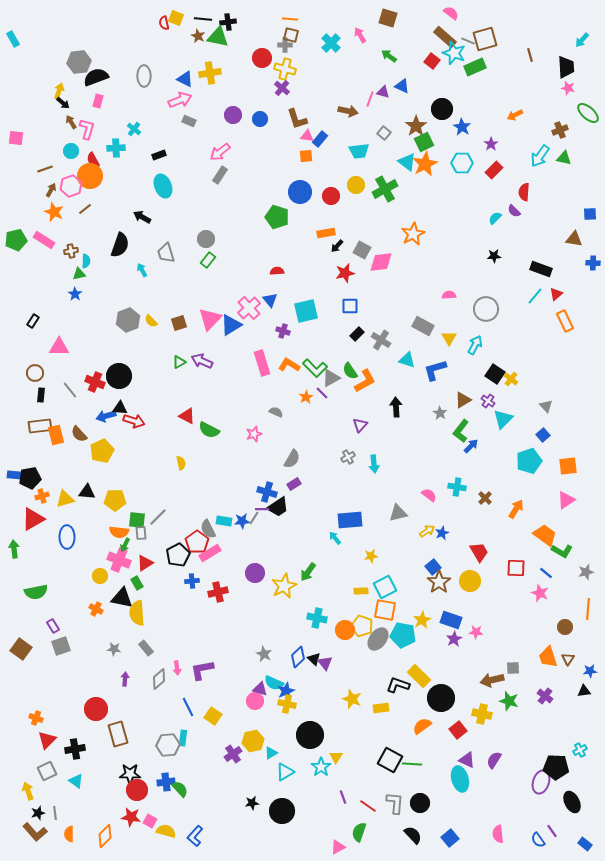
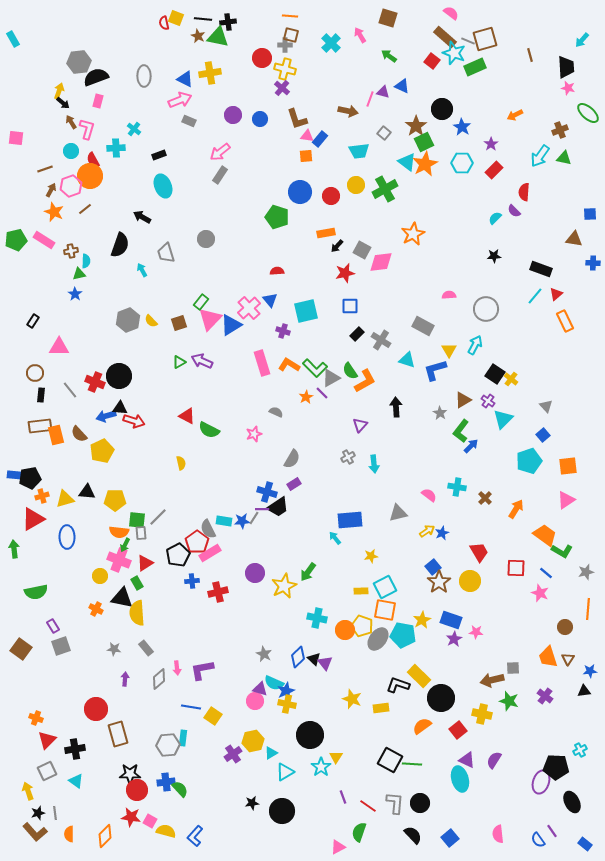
orange line at (290, 19): moved 3 px up
green rectangle at (208, 260): moved 7 px left, 42 px down
yellow triangle at (449, 338): moved 12 px down
blue line at (188, 707): moved 3 px right; rotated 54 degrees counterclockwise
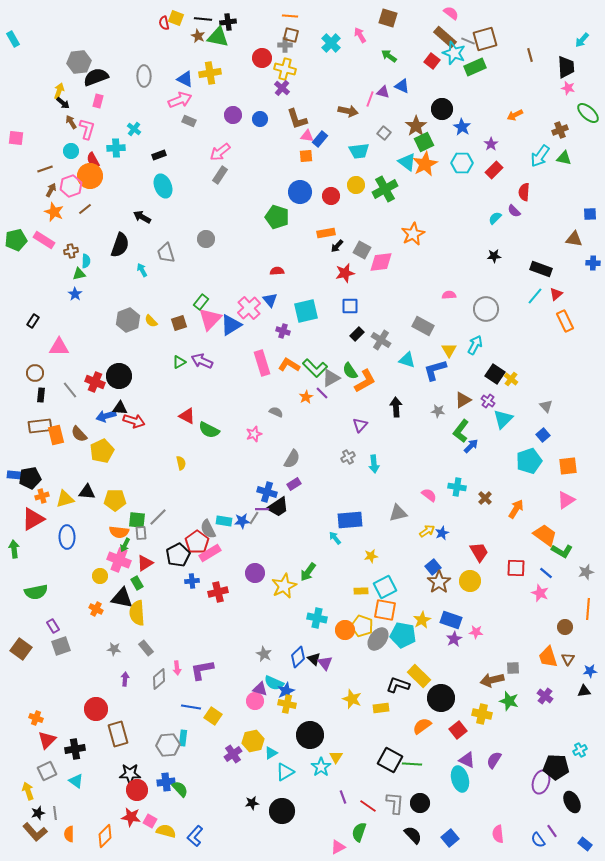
gray star at (440, 413): moved 2 px left, 2 px up; rotated 24 degrees counterclockwise
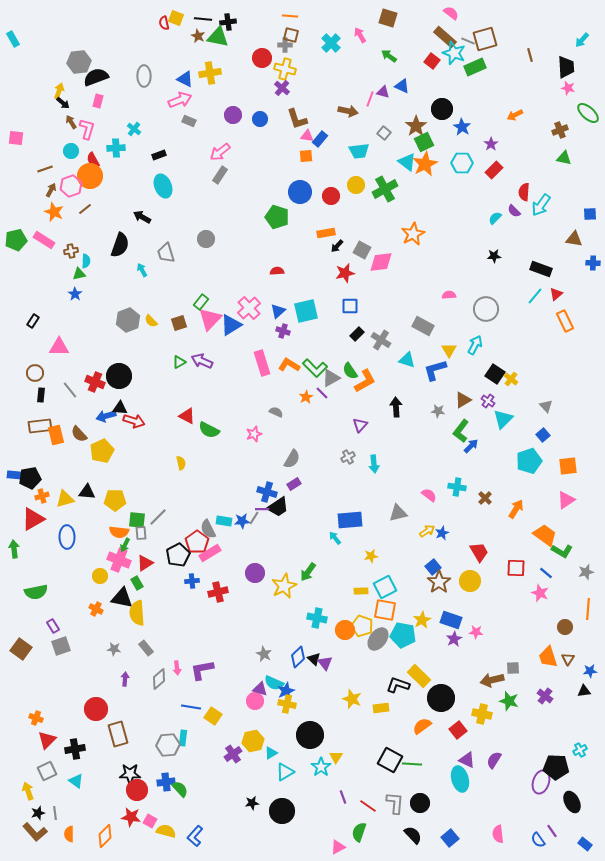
cyan arrow at (540, 156): moved 1 px right, 49 px down
blue triangle at (270, 300): moved 8 px right, 11 px down; rotated 28 degrees clockwise
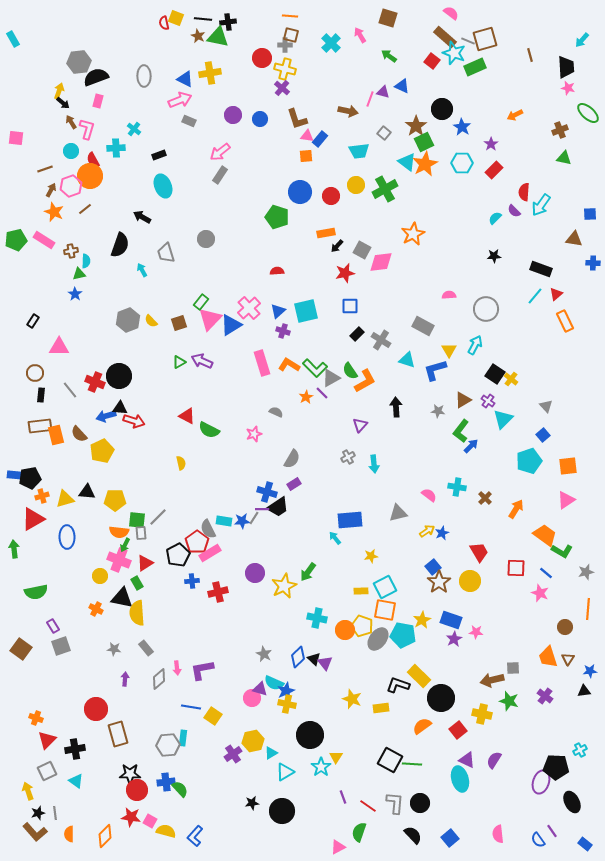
pink circle at (255, 701): moved 3 px left, 3 px up
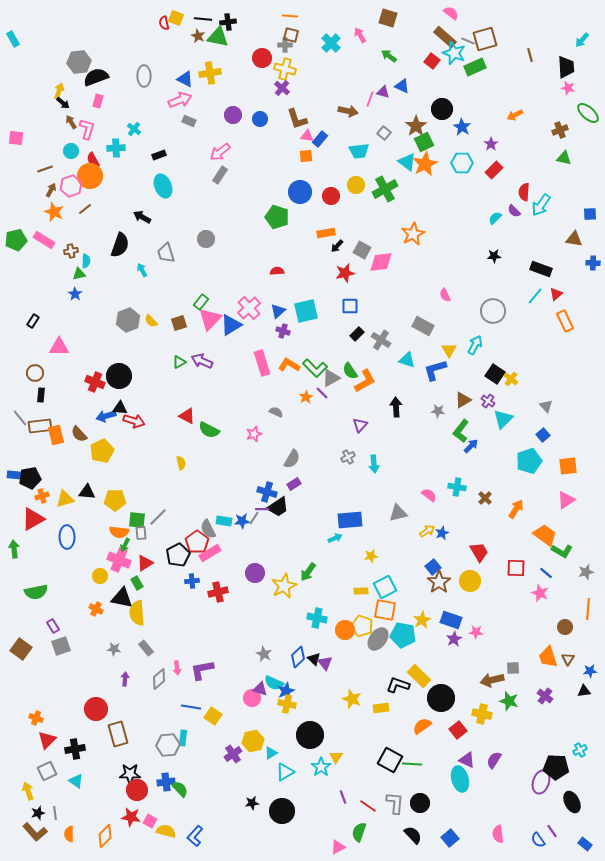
pink semicircle at (449, 295): moved 4 px left; rotated 112 degrees counterclockwise
gray circle at (486, 309): moved 7 px right, 2 px down
gray line at (70, 390): moved 50 px left, 28 px down
cyan arrow at (335, 538): rotated 104 degrees clockwise
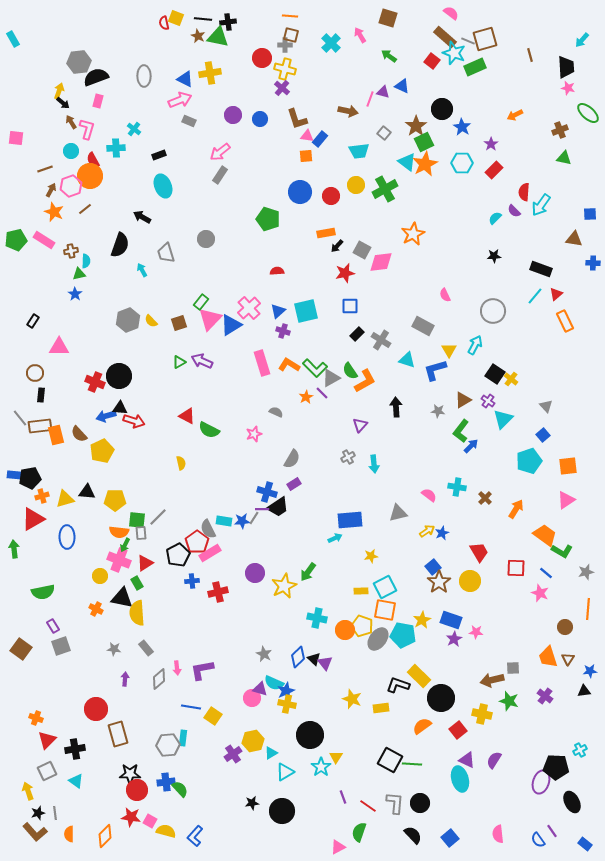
green pentagon at (277, 217): moved 9 px left, 2 px down
green semicircle at (36, 592): moved 7 px right
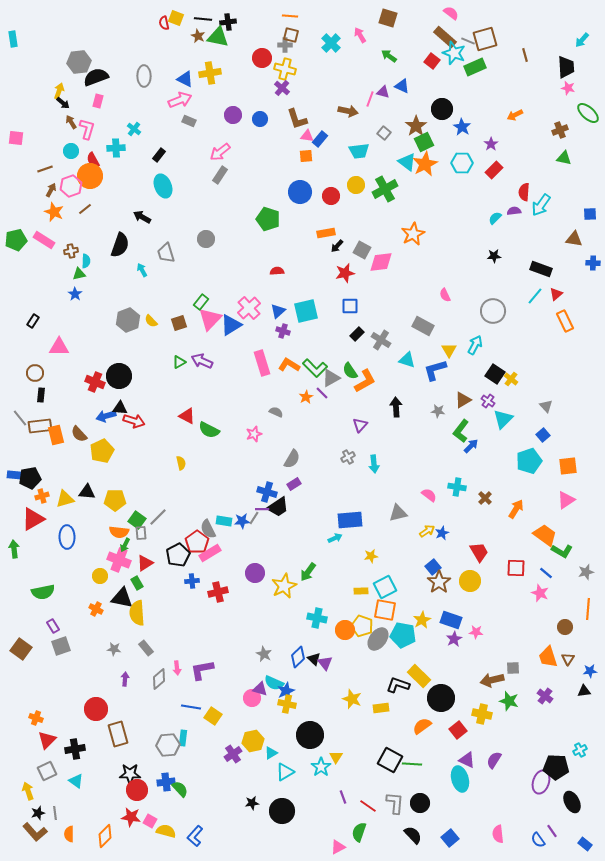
cyan rectangle at (13, 39): rotated 21 degrees clockwise
brown line at (530, 55): moved 5 px left
black rectangle at (159, 155): rotated 32 degrees counterclockwise
purple semicircle at (514, 211): rotated 128 degrees clockwise
green square at (137, 520): rotated 30 degrees clockwise
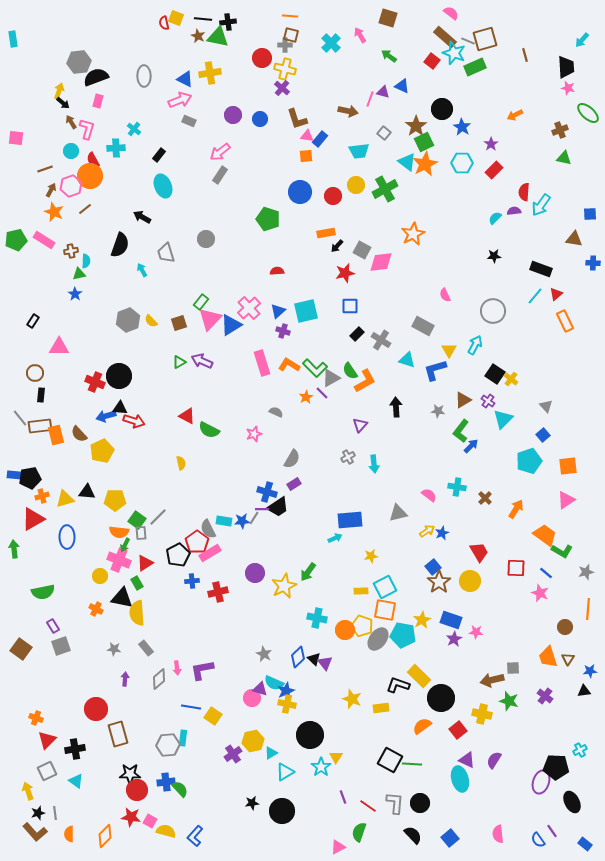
red circle at (331, 196): moved 2 px right
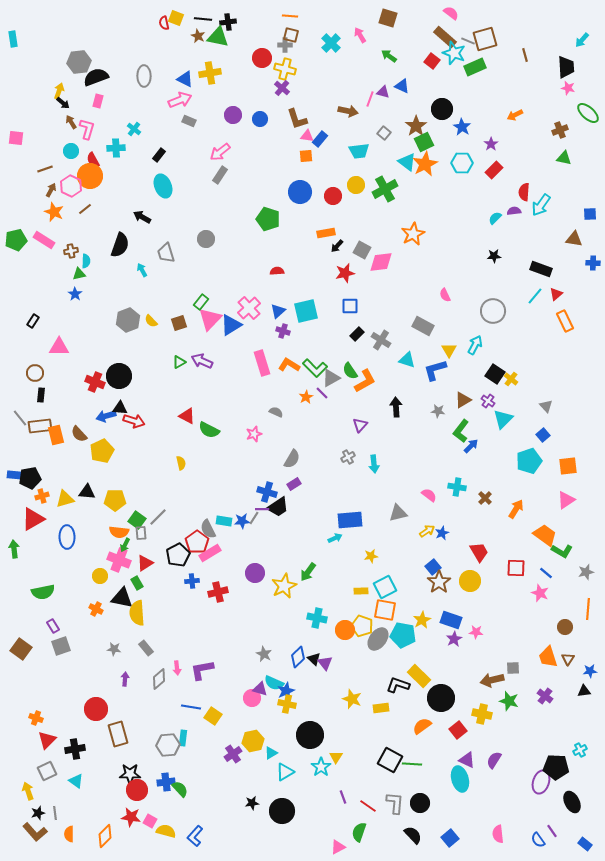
pink hexagon at (71, 186): rotated 15 degrees counterclockwise
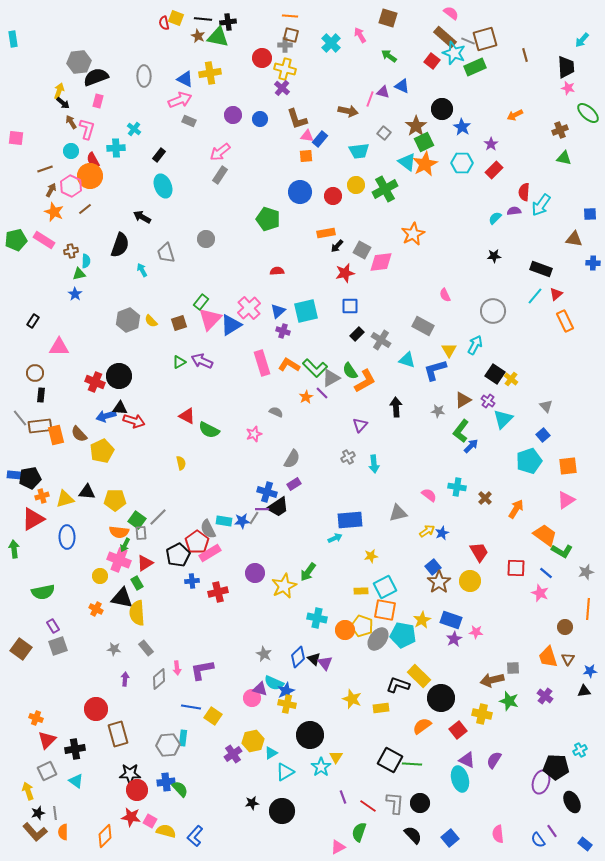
gray square at (61, 646): moved 3 px left
orange semicircle at (69, 834): moved 6 px left, 2 px up
